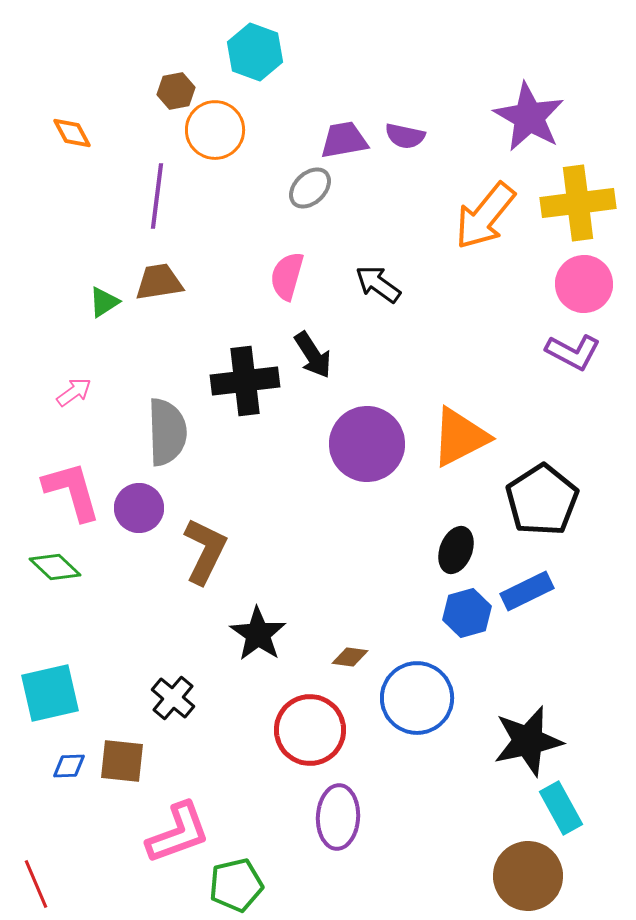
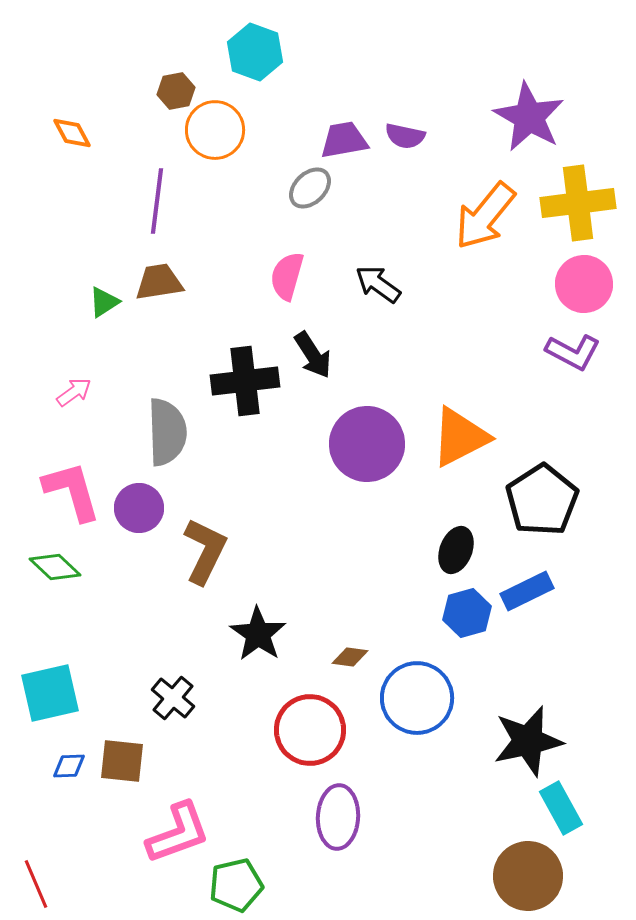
purple line at (157, 196): moved 5 px down
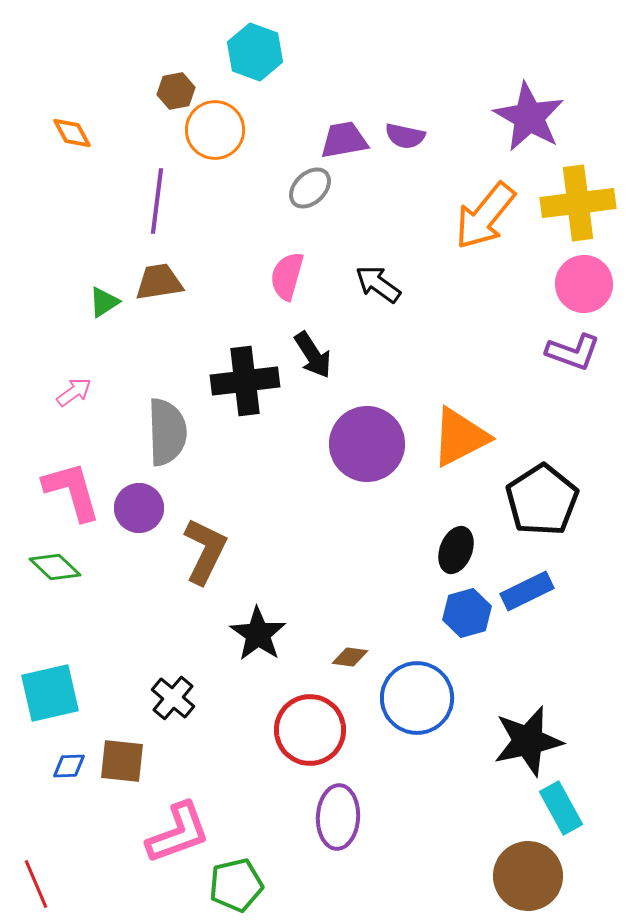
purple L-shape at (573, 352): rotated 8 degrees counterclockwise
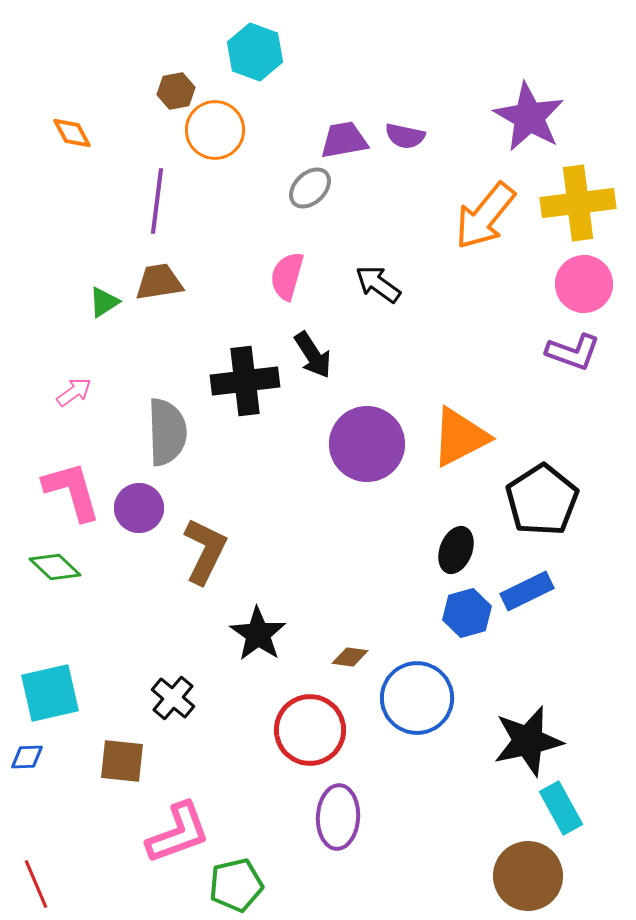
blue diamond at (69, 766): moved 42 px left, 9 px up
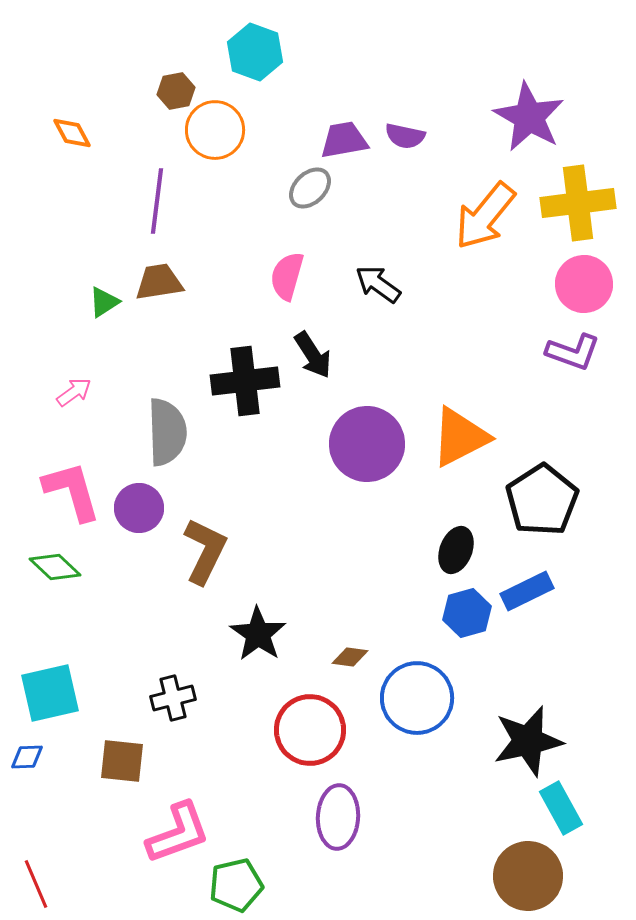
black cross at (173, 698): rotated 36 degrees clockwise
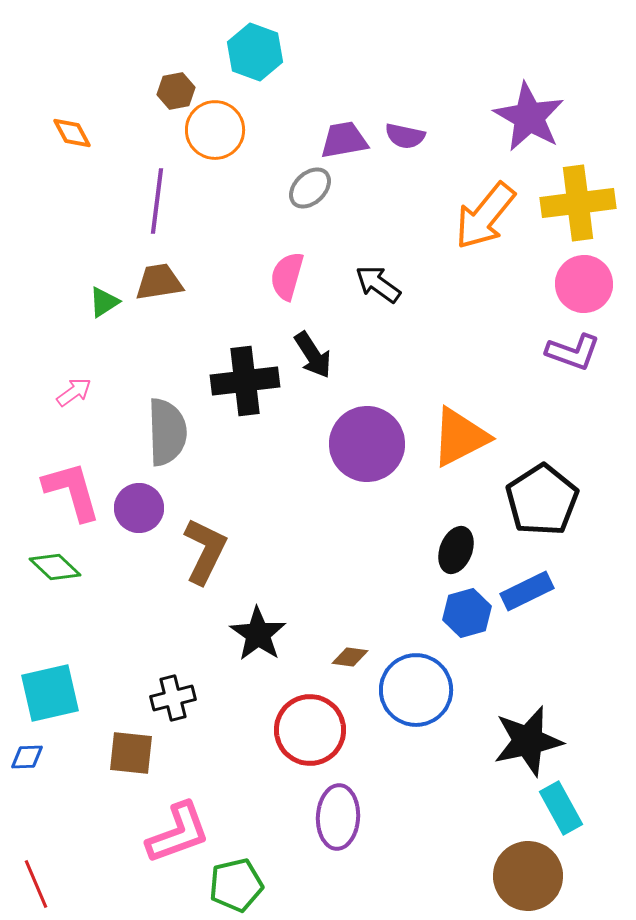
blue circle at (417, 698): moved 1 px left, 8 px up
brown square at (122, 761): moved 9 px right, 8 px up
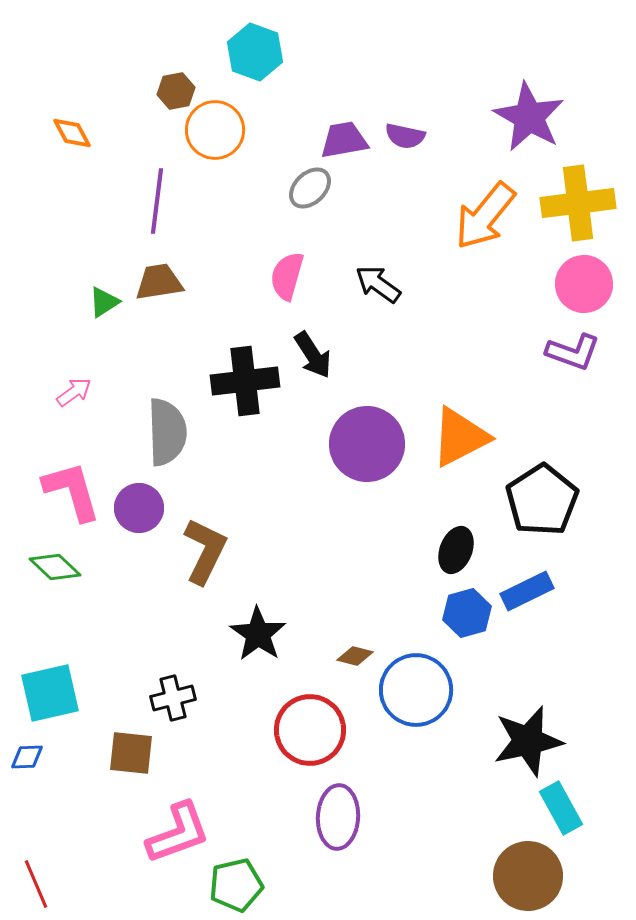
brown diamond at (350, 657): moved 5 px right, 1 px up; rotated 6 degrees clockwise
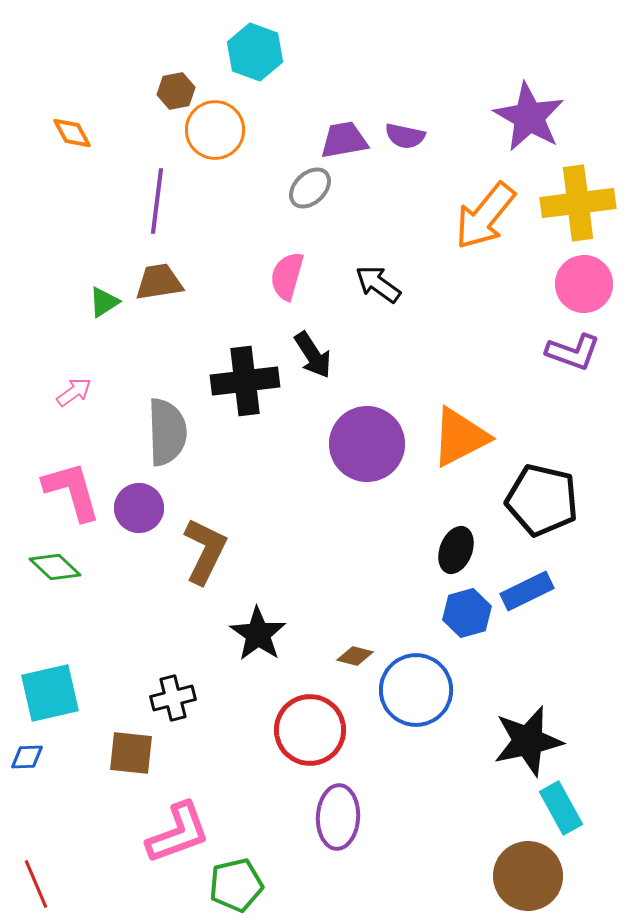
black pentagon at (542, 500): rotated 26 degrees counterclockwise
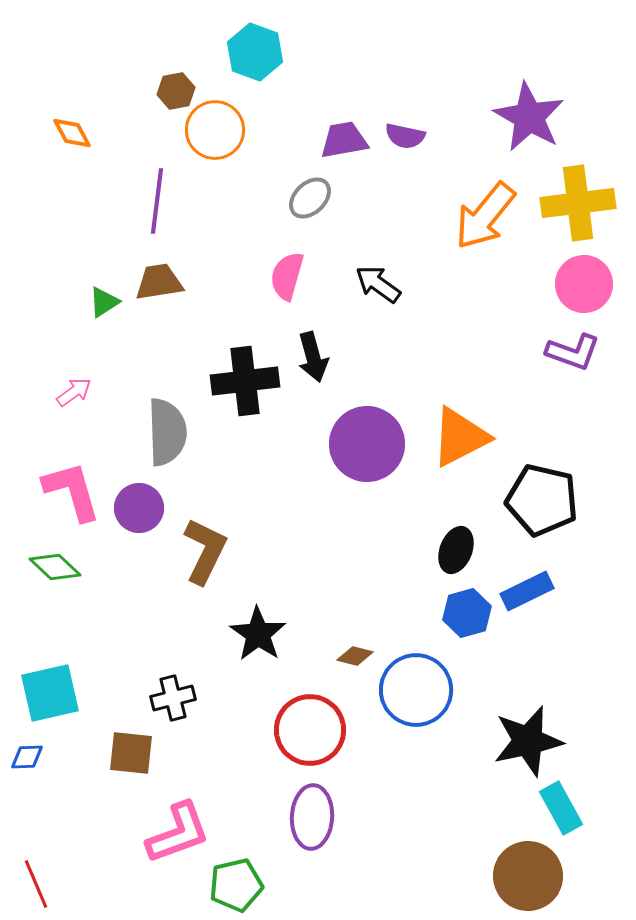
gray ellipse at (310, 188): moved 10 px down
black arrow at (313, 355): moved 2 px down; rotated 18 degrees clockwise
purple ellipse at (338, 817): moved 26 px left
